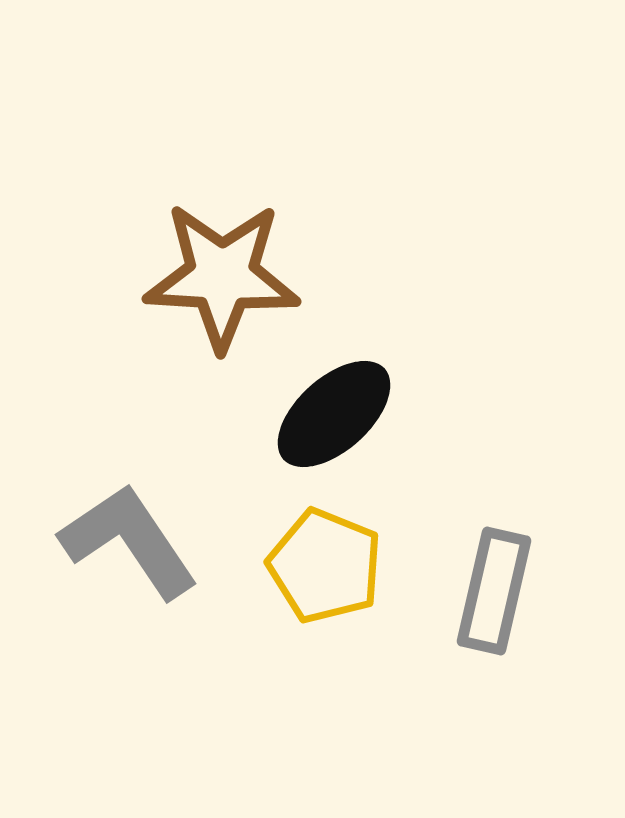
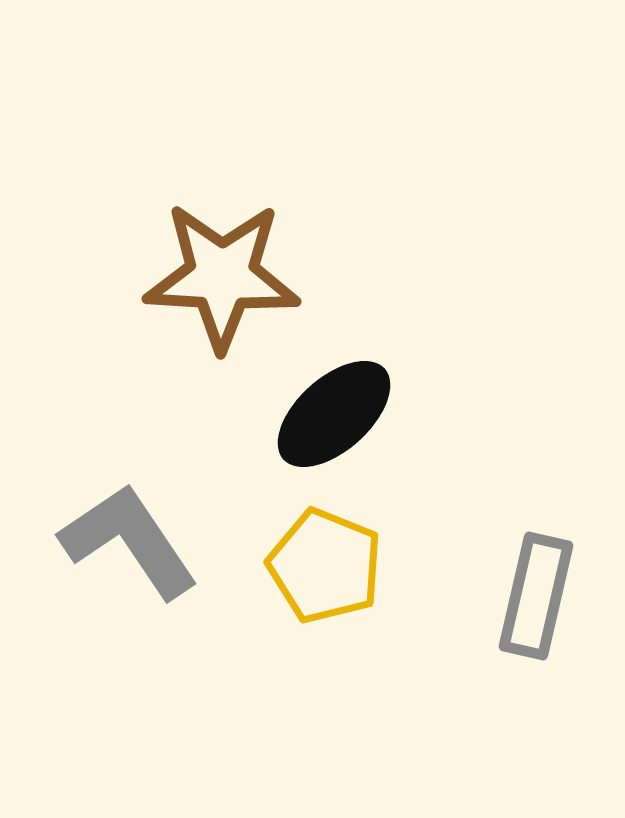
gray rectangle: moved 42 px right, 5 px down
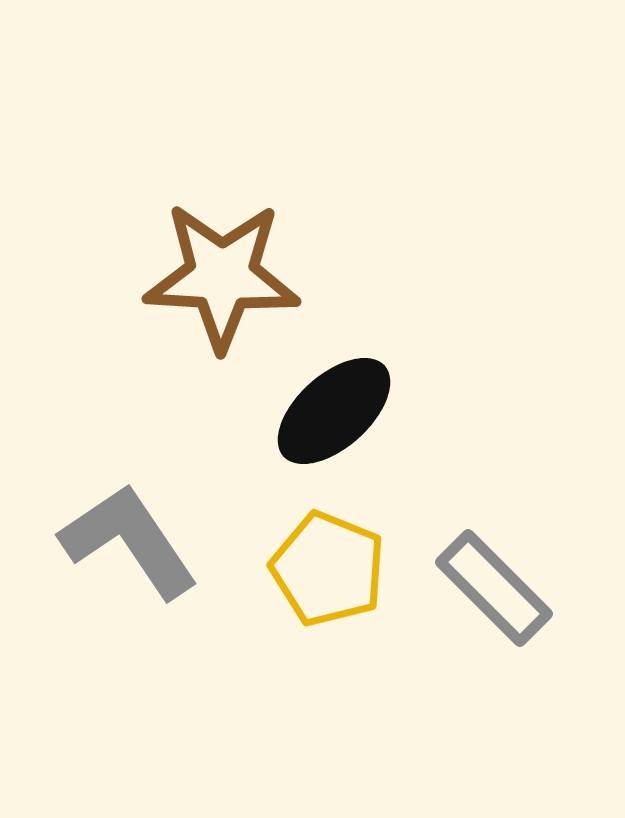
black ellipse: moved 3 px up
yellow pentagon: moved 3 px right, 3 px down
gray rectangle: moved 42 px left, 8 px up; rotated 58 degrees counterclockwise
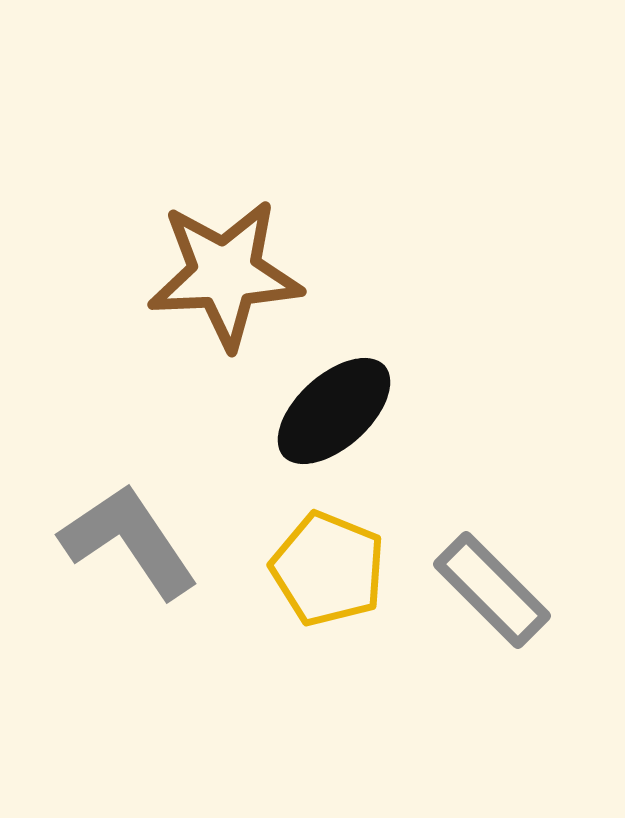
brown star: moved 3 px right, 2 px up; rotated 6 degrees counterclockwise
gray rectangle: moved 2 px left, 2 px down
